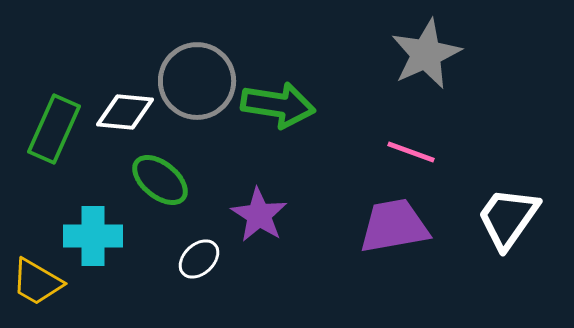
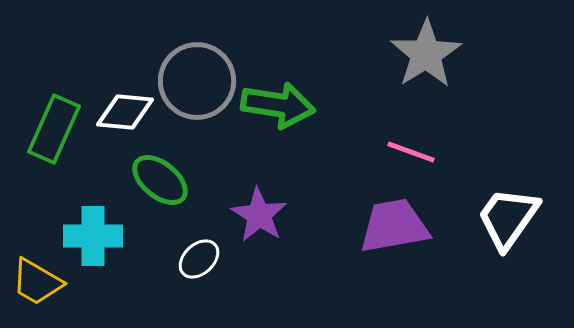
gray star: rotated 8 degrees counterclockwise
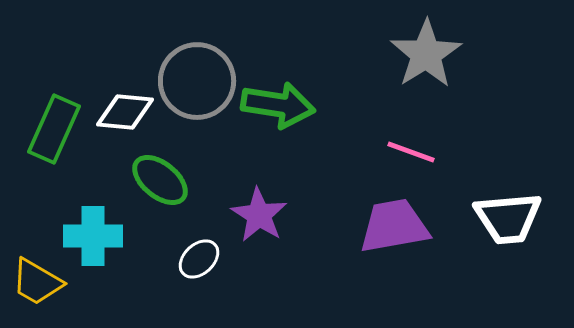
white trapezoid: rotated 130 degrees counterclockwise
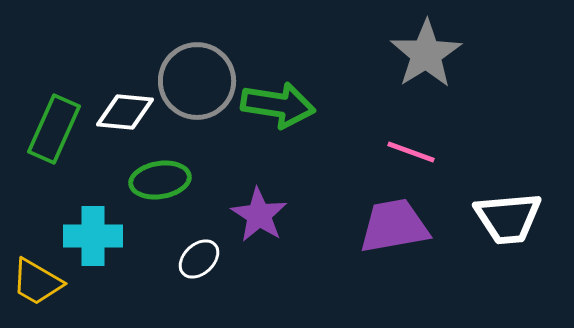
green ellipse: rotated 48 degrees counterclockwise
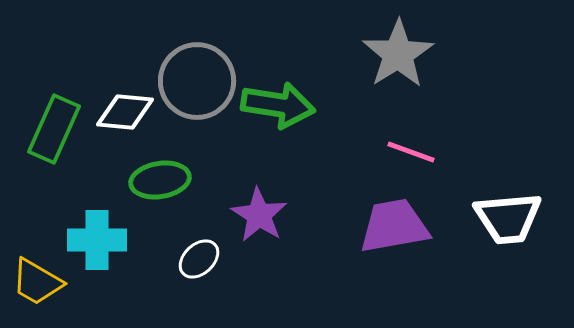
gray star: moved 28 px left
cyan cross: moved 4 px right, 4 px down
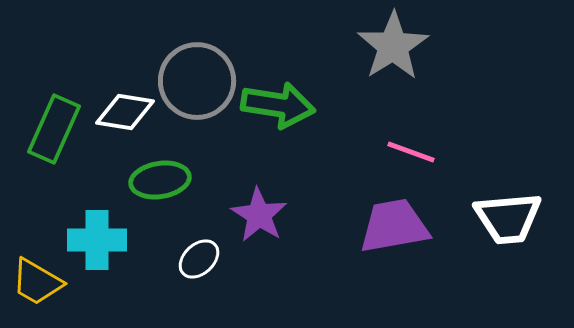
gray star: moved 5 px left, 8 px up
white diamond: rotated 4 degrees clockwise
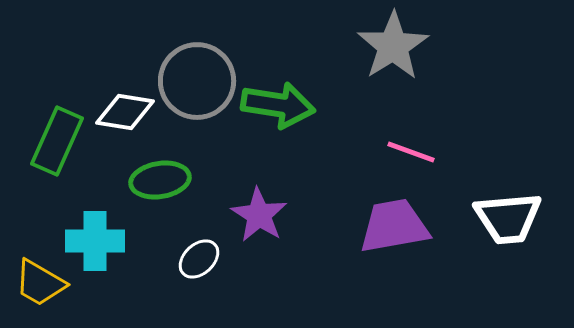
green rectangle: moved 3 px right, 12 px down
cyan cross: moved 2 px left, 1 px down
yellow trapezoid: moved 3 px right, 1 px down
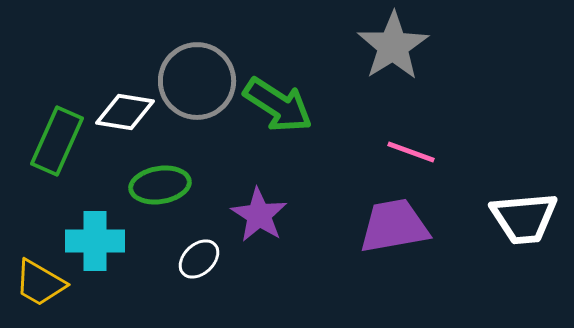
green arrow: rotated 24 degrees clockwise
green ellipse: moved 5 px down
white trapezoid: moved 16 px right
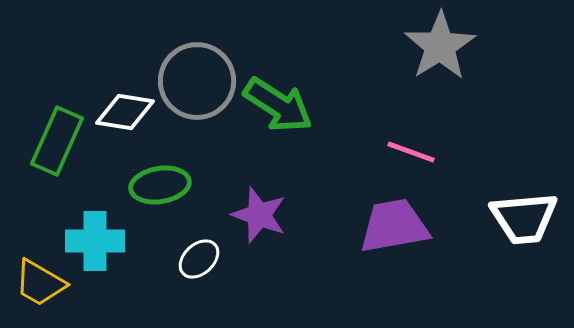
gray star: moved 47 px right
purple star: rotated 12 degrees counterclockwise
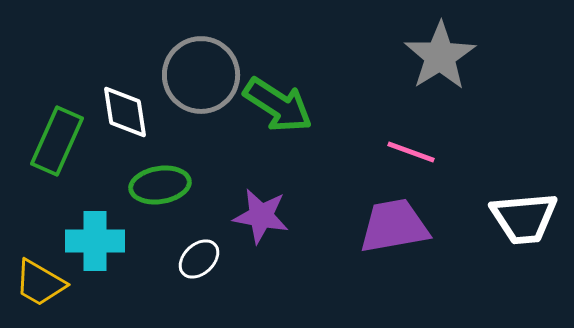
gray star: moved 10 px down
gray circle: moved 4 px right, 6 px up
white diamond: rotated 72 degrees clockwise
purple star: moved 2 px right, 1 px down; rotated 10 degrees counterclockwise
